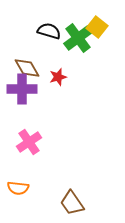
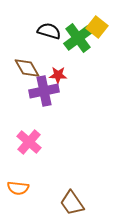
red star: moved 2 px up; rotated 18 degrees clockwise
purple cross: moved 22 px right, 2 px down; rotated 12 degrees counterclockwise
pink cross: rotated 15 degrees counterclockwise
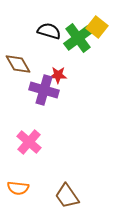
brown diamond: moved 9 px left, 4 px up
purple cross: moved 1 px up; rotated 28 degrees clockwise
brown trapezoid: moved 5 px left, 7 px up
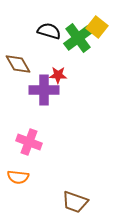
purple cross: rotated 16 degrees counterclockwise
pink cross: rotated 20 degrees counterclockwise
orange semicircle: moved 11 px up
brown trapezoid: moved 8 px right, 6 px down; rotated 36 degrees counterclockwise
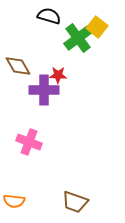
black semicircle: moved 15 px up
brown diamond: moved 2 px down
orange semicircle: moved 4 px left, 24 px down
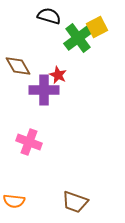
yellow square: rotated 25 degrees clockwise
red star: rotated 24 degrees clockwise
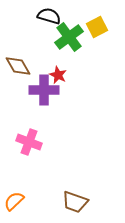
green cross: moved 9 px left, 1 px up
orange semicircle: rotated 130 degrees clockwise
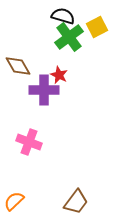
black semicircle: moved 14 px right
red star: moved 1 px right
brown trapezoid: moved 1 px right; rotated 72 degrees counterclockwise
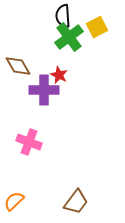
black semicircle: rotated 110 degrees counterclockwise
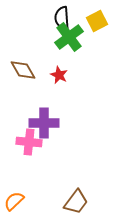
black semicircle: moved 1 px left, 2 px down
yellow square: moved 6 px up
brown diamond: moved 5 px right, 4 px down
purple cross: moved 33 px down
pink cross: rotated 15 degrees counterclockwise
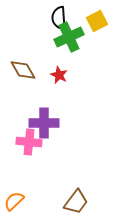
black semicircle: moved 3 px left
green cross: rotated 12 degrees clockwise
